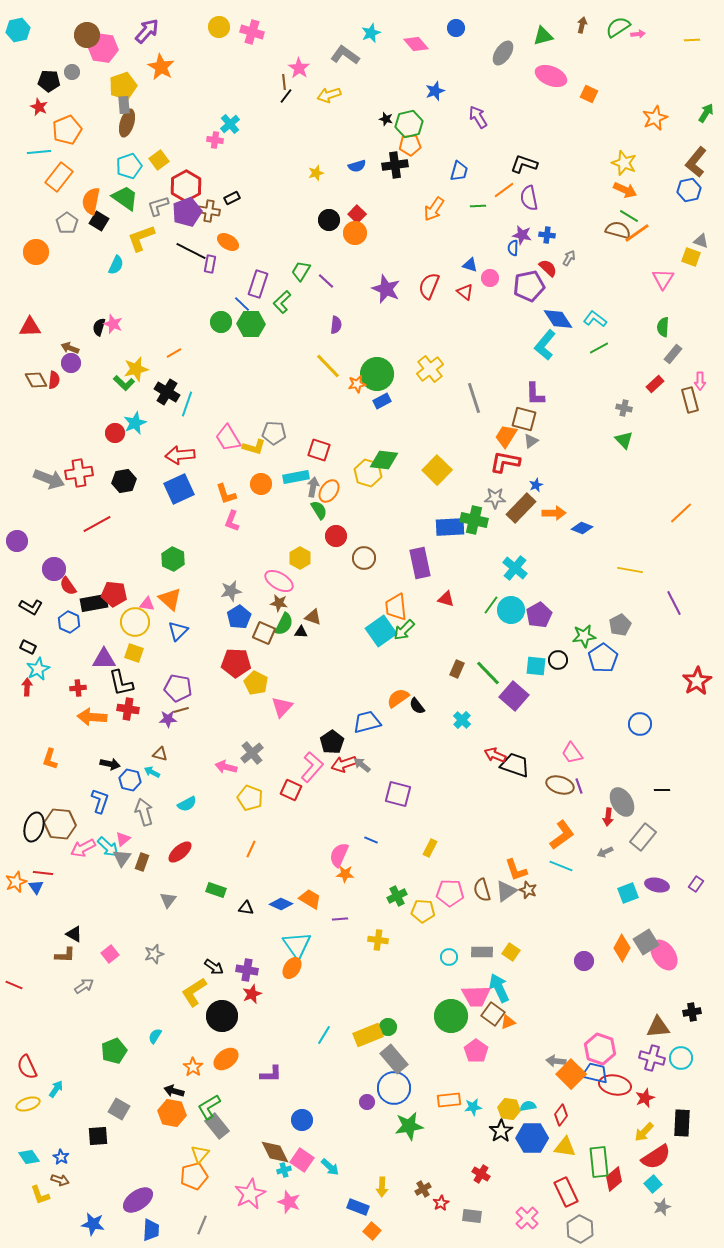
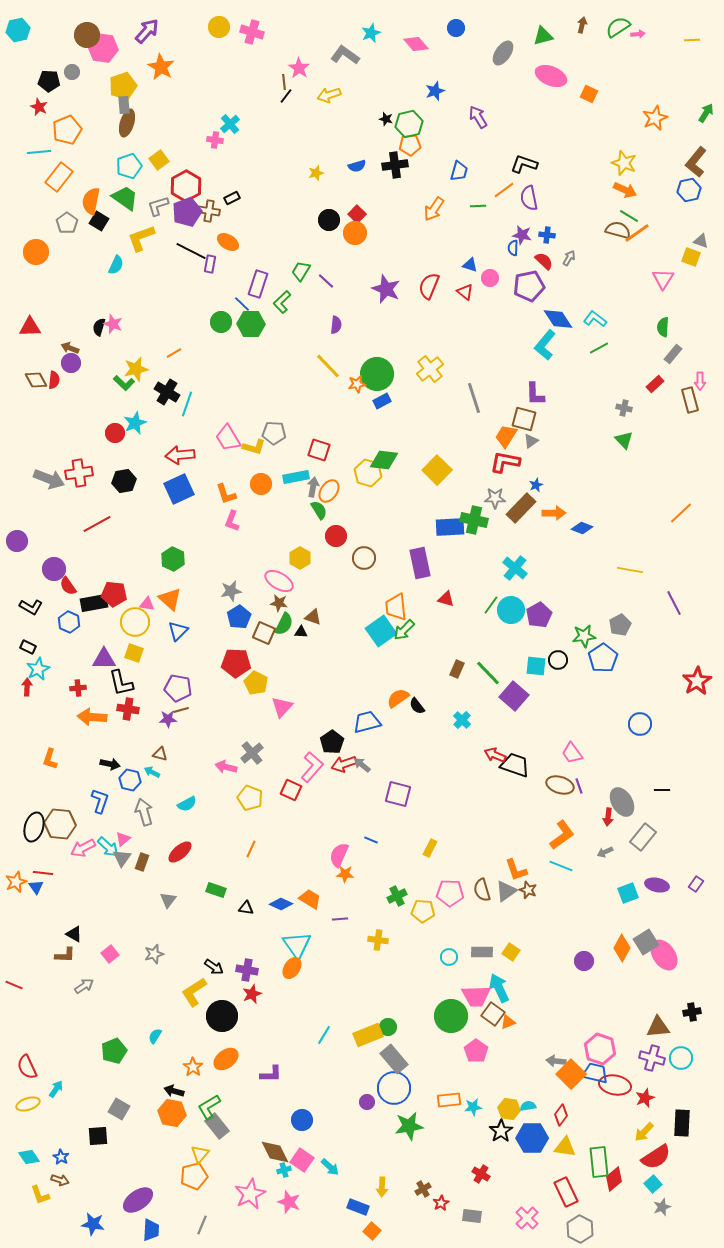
red semicircle at (548, 268): moved 4 px left, 7 px up
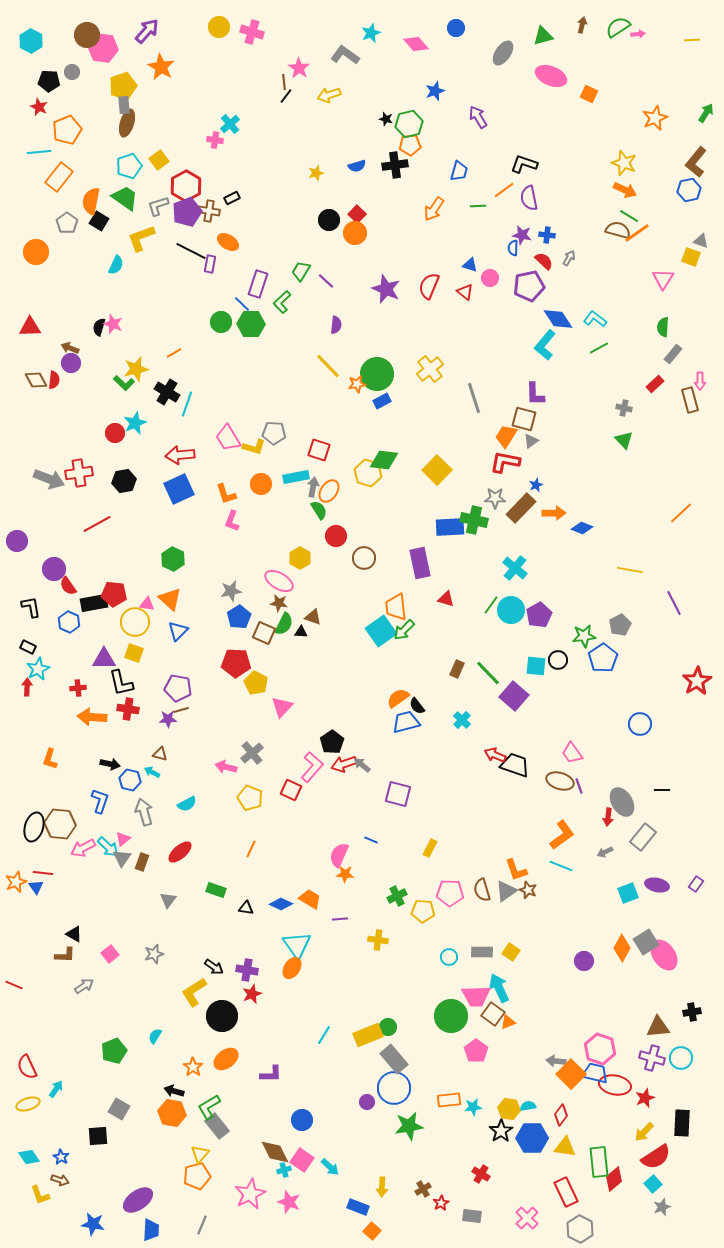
cyan hexagon at (18, 30): moved 13 px right, 11 px down; rotated 20 degrees counterclockwise
black L-shape at (31, 607): rotated 130 degrees counterclockwise
blue trapezoid at (367, 722): moved 39 px right
brown ellipse at (560, 785): moved 4 px up
orange pentagon at (194, 1176): moved 3 px right
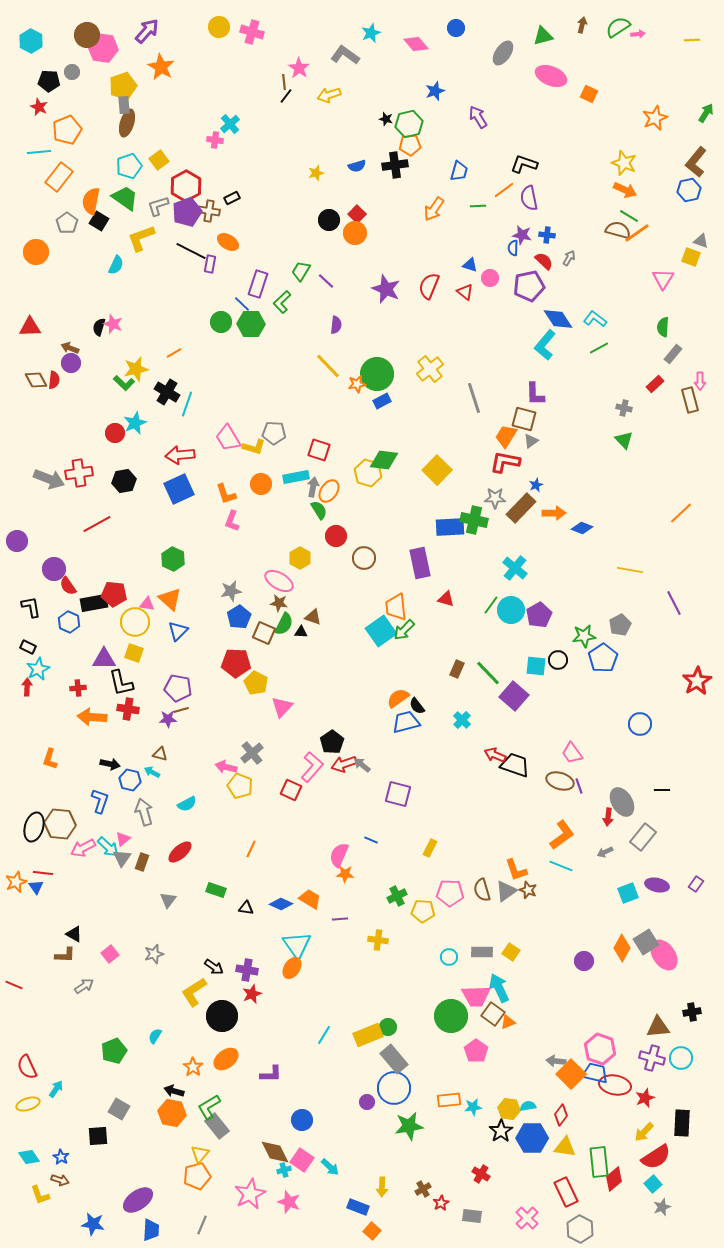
yellow pentagon at (250, 798): moved 10 px left, 12 px up
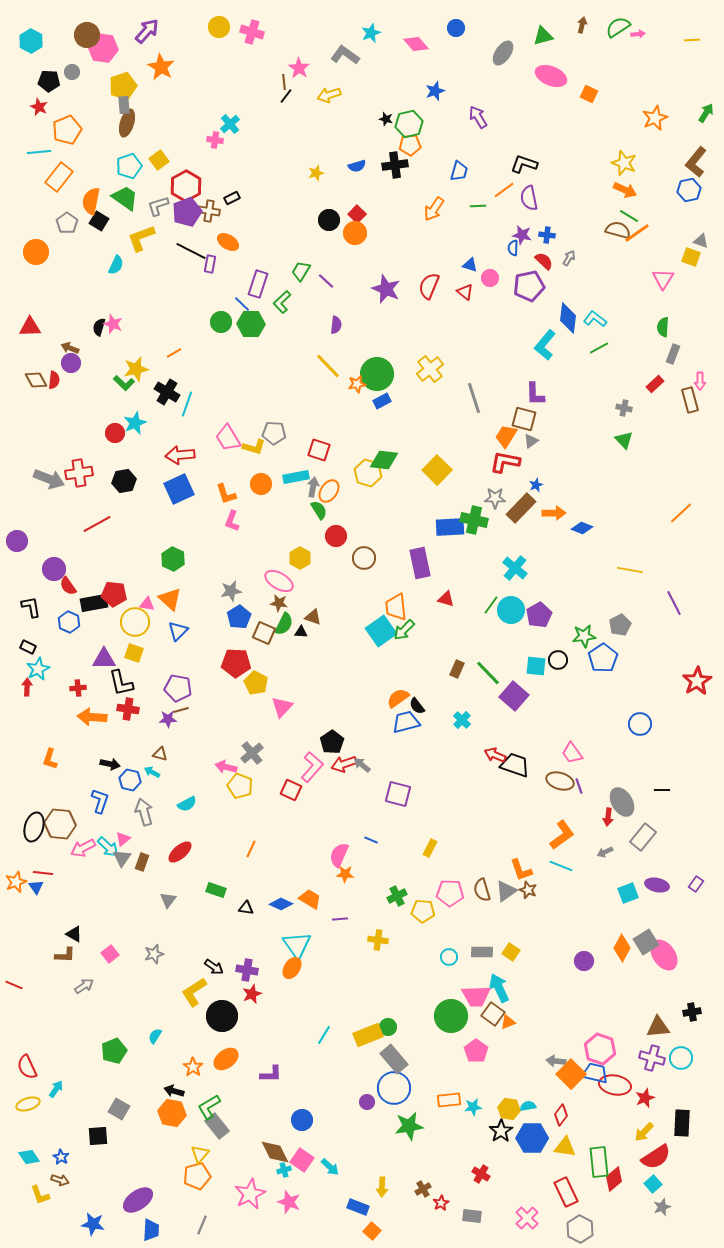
blue diamond at (558, 319): moved 10 px right, 1 px up; rotated 40 degrees clockwise
gray rectangle at (673, 354): rotated 18 degrees counterclockwise
orange L-shape at (516, 870): moved 5 px right
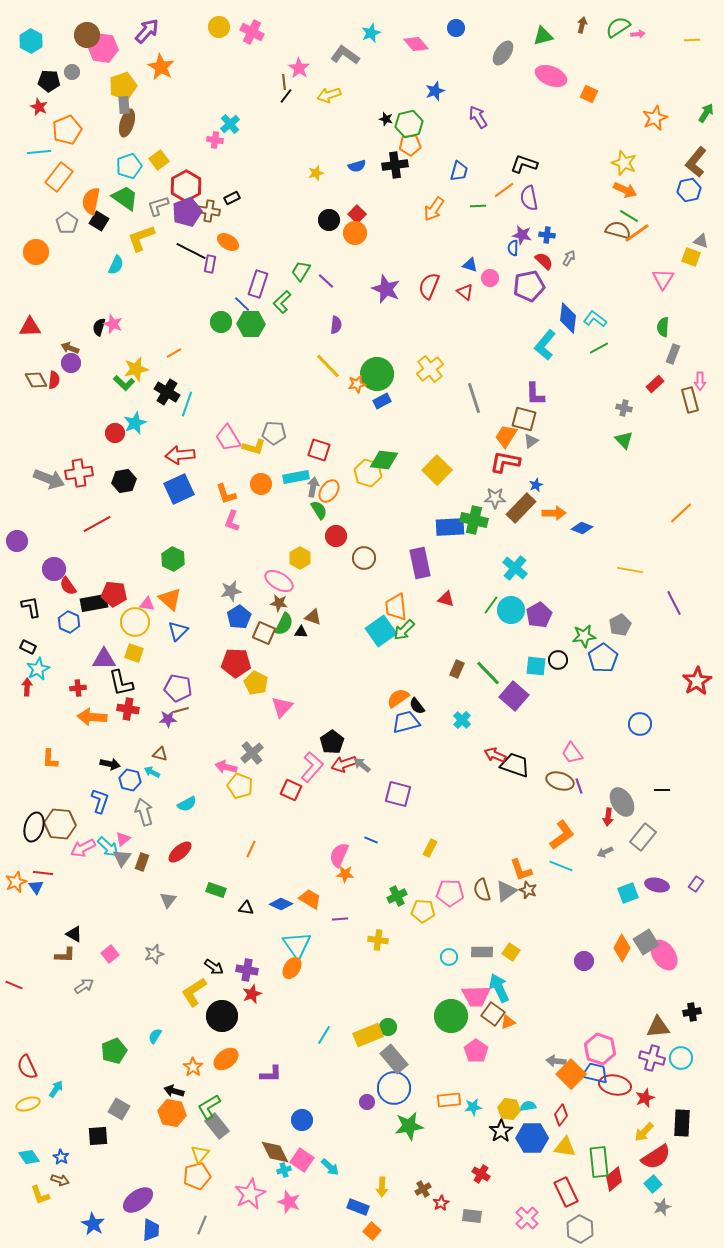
pink cross at (252, 32): rotated 10 degrees clockwise
orange L-shape at (50, 759): rotated 15 degrees counterclockwise
blue star at (93, 1224): rotated 20 degrees clockwise
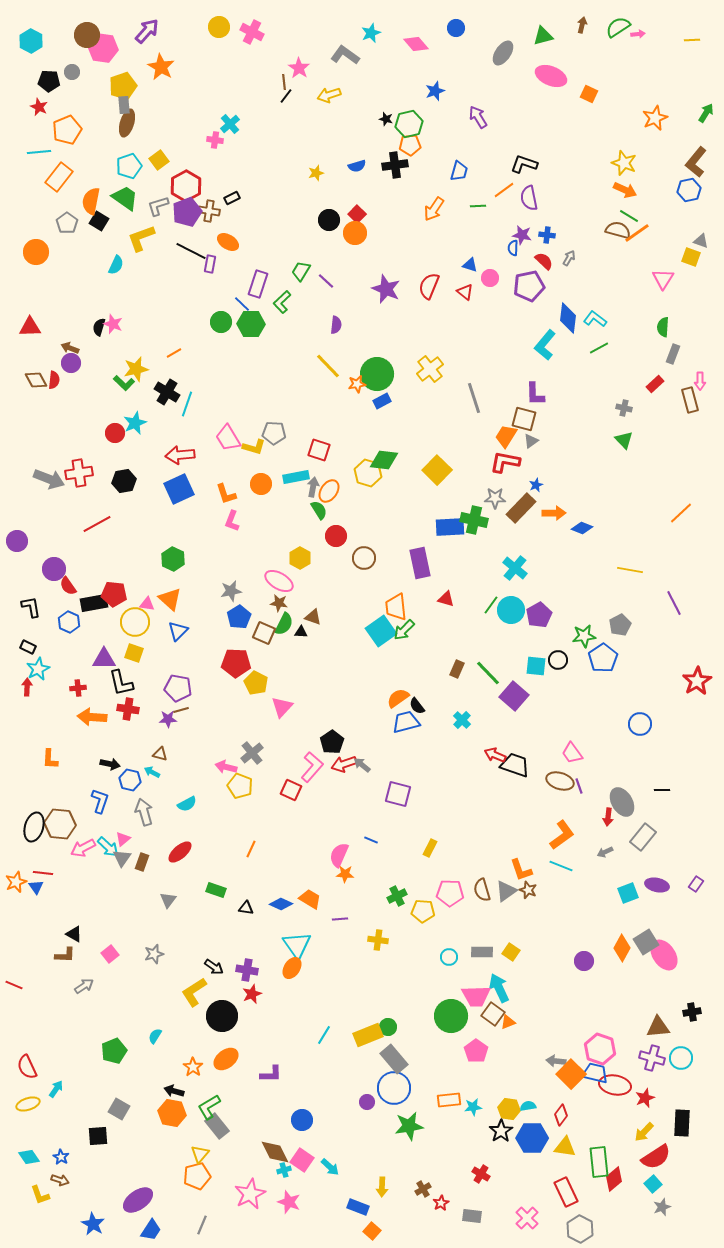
blue trapezoid at (151, 1230): rotated 30 degrees clockwise
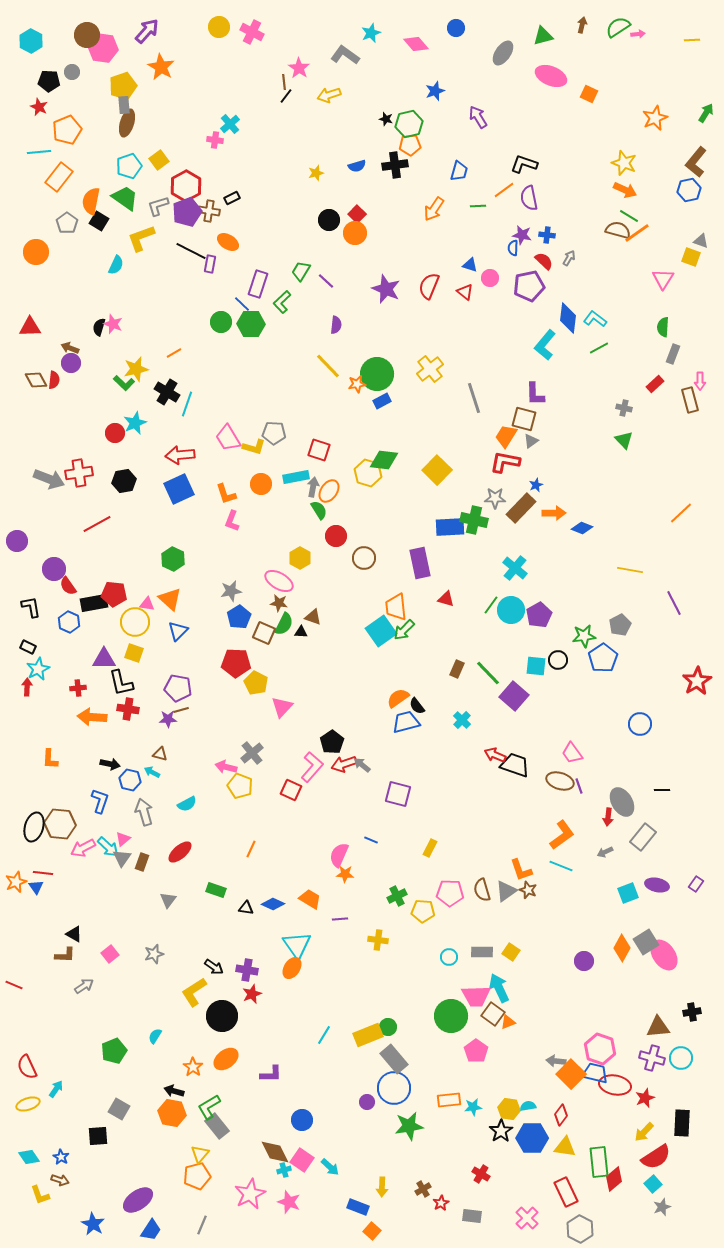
blue diamond at (281, 904): moved 8 px left
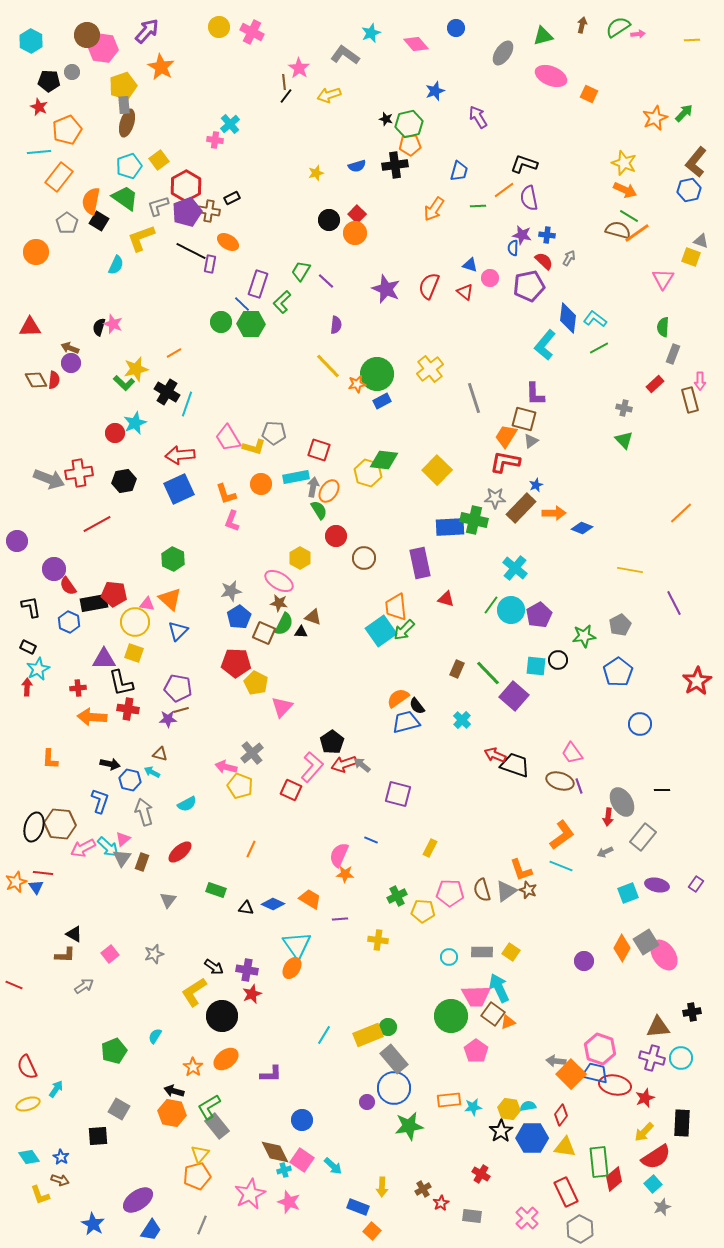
green arrow at (706, 113): moved 22 px left; rotated 12 degrees clockwise
blue pentagon at (603, 658): moved 15 px right, 14 px down
cyan arrow at (330, 1167): moved 3 px right, 1 px up
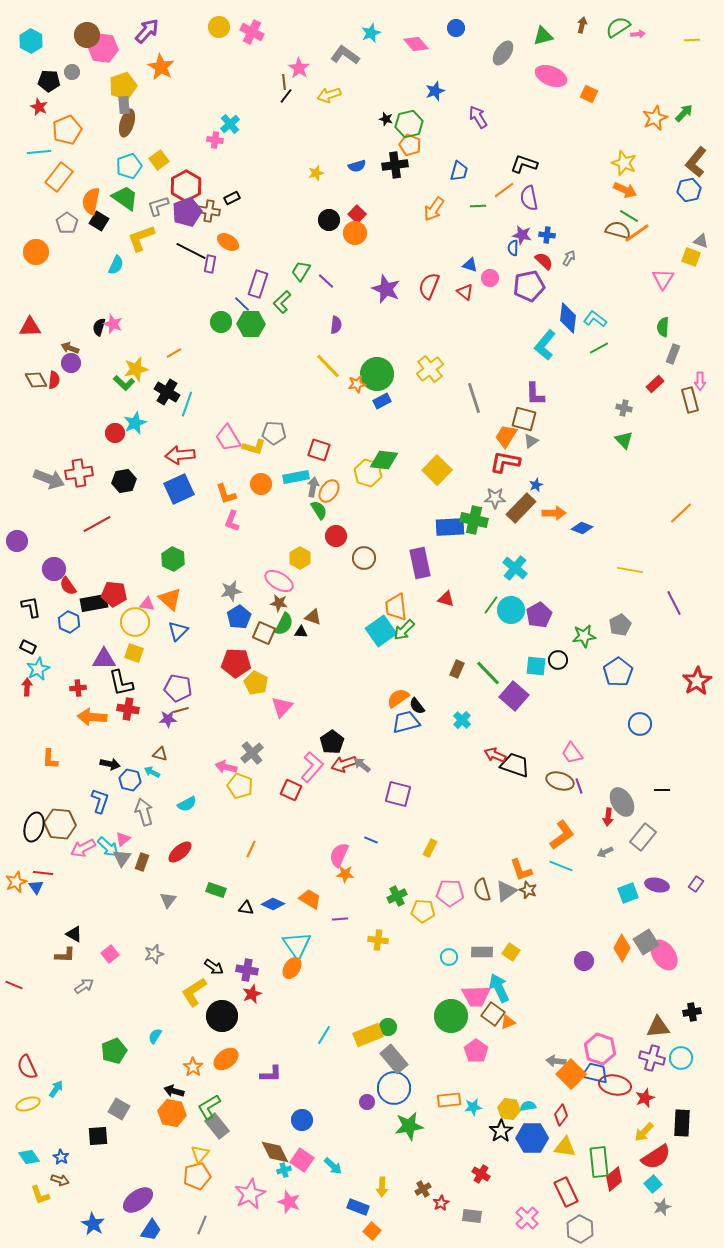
orange pentagon at (410, 145): rotated 25 degrees clockwise
